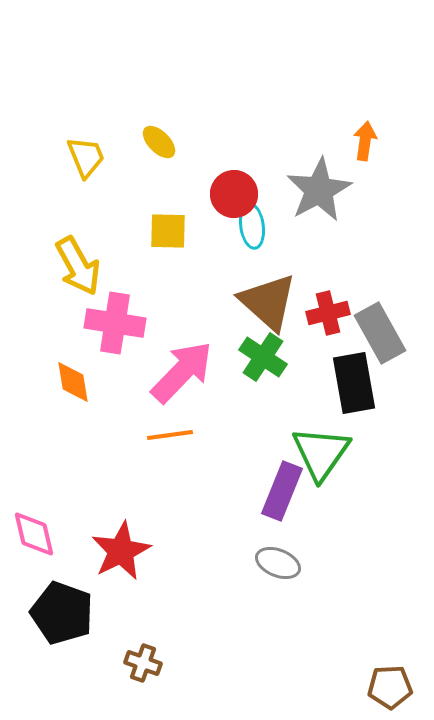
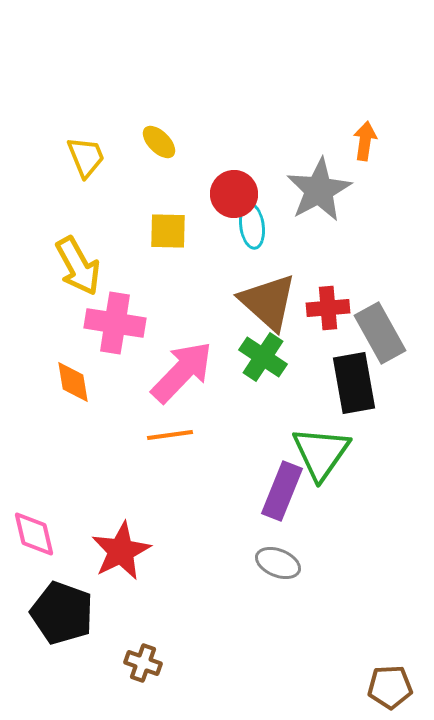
red cross: moved 5 px up; rotated 9 degrees clockwise
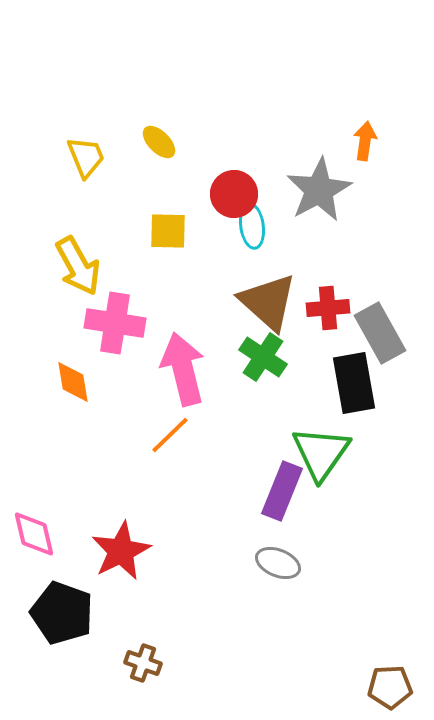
pink arrow: moved 1 px right, 3 px up; rotated 58 degrees counterclockwise
orange line: rotated 36 degrees counterclockwise
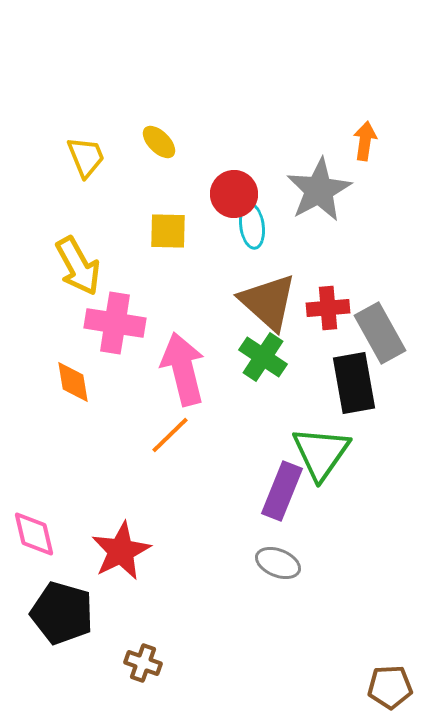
black pentagon: rotated 4 degrees counterclockwise
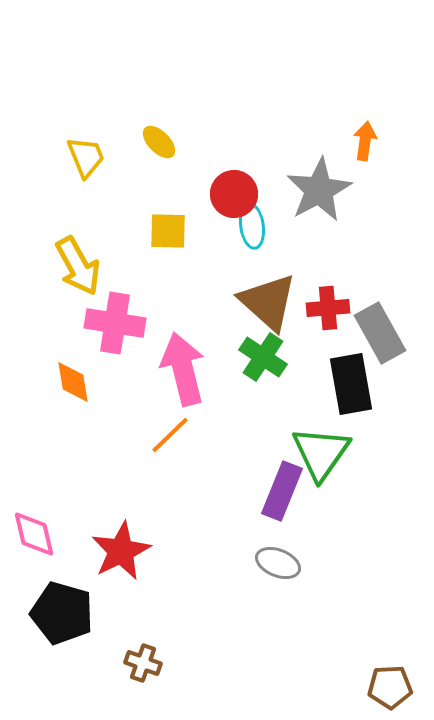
black rectangle: moved 3 px left, 1 px down
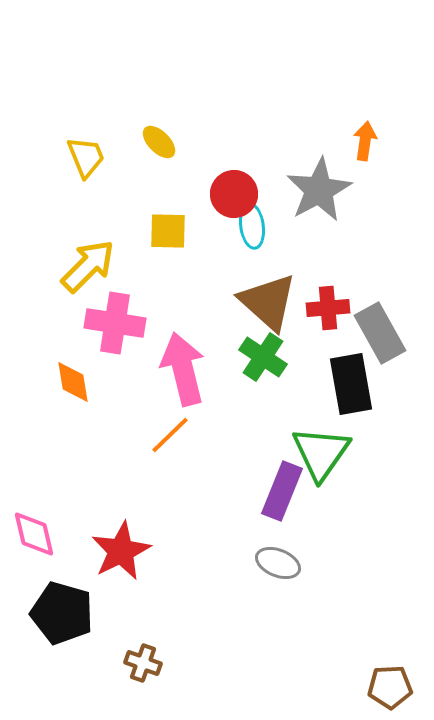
yellow arrow: moved 10 px right; rotated 106 degrees counterclockwise
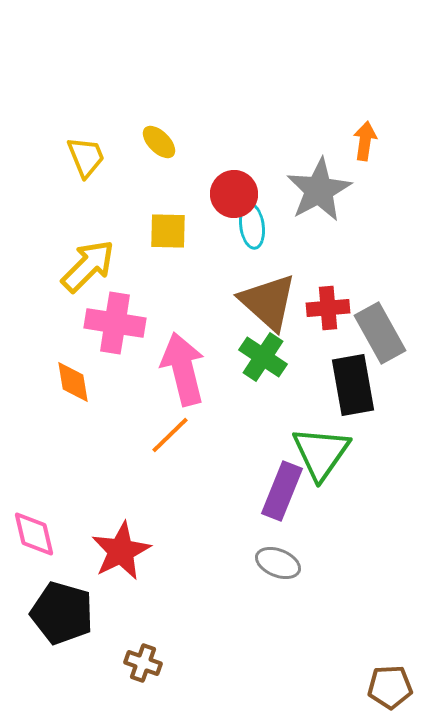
black rectangle: moved 2 px right, 1 px down
